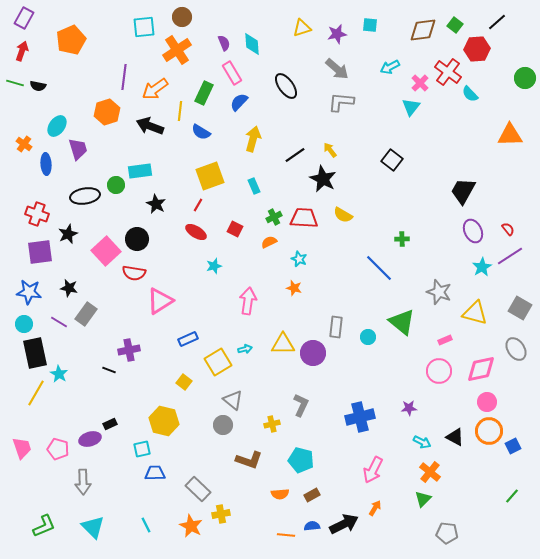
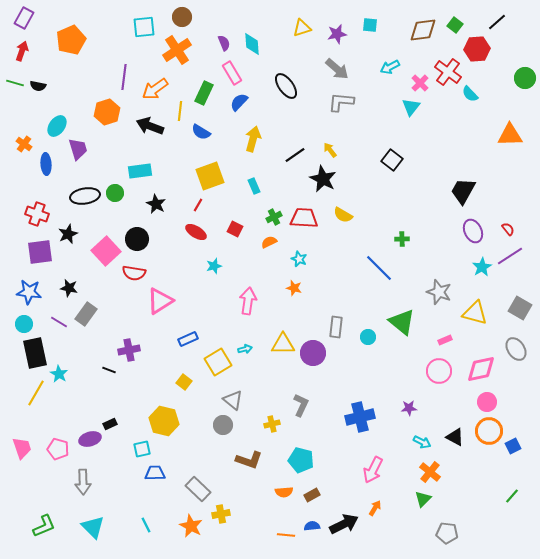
green circle at (116, 185): moved 1 px left, 8 px down
orange semicircle at (280, 494): moved 4 px right, 2 px up
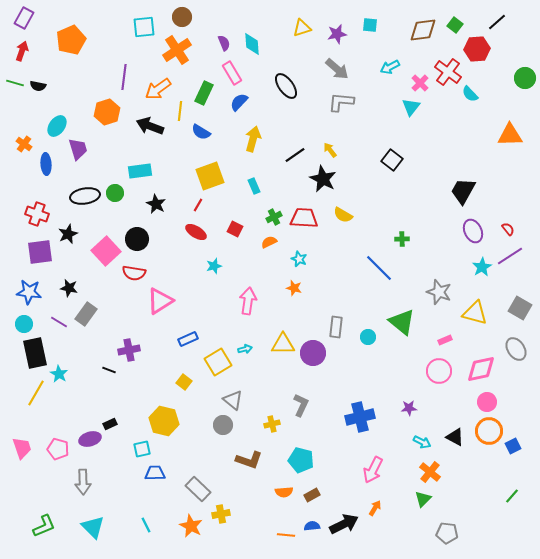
orange arrow at (155, 89): moved 3 px right
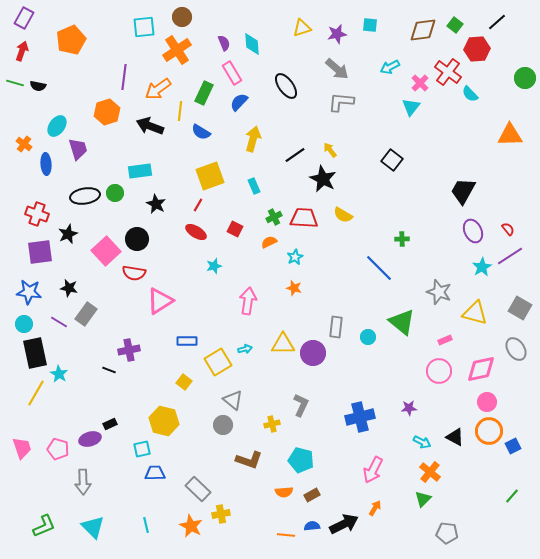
cyan star at (299, 259): moved 4 px left, 2 px up; rotated 21 degrees clockwise
blue rectangle at (188, 339): moved 1 px left, 2 px down; rotated 24 degrees clockwise
cyan line at (146, 525): rotated 14 degrees clockwise
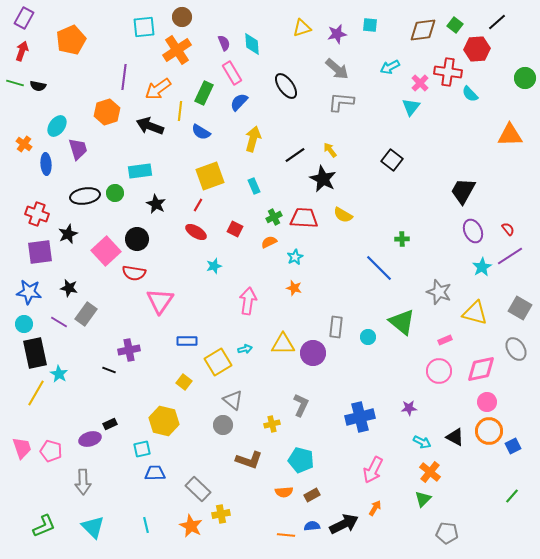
red cross at (448, 72): rotated 28 degrees counterclockwise
pink triangle at (160, 301): rotated 24 degrees counterclockwise
pink pentagon at (58, 449): moved 7 px left, 2 px down
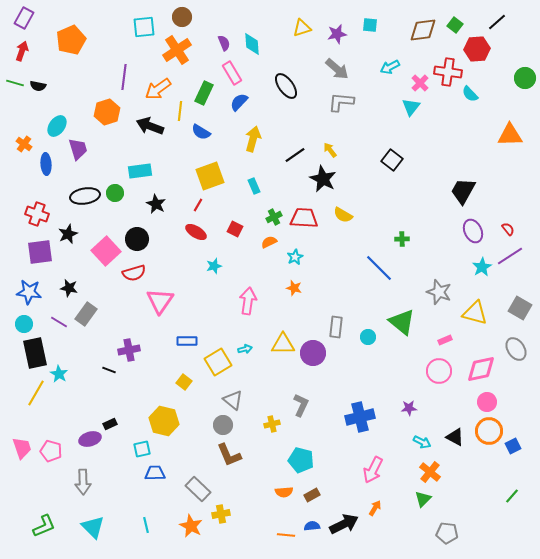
red semicircle at (134, 273): rotated 25 degrees counterclockwise
brown L-shape at (249, 460): moved 20 px left, 5 px up; rotated 48 degrees clockwise
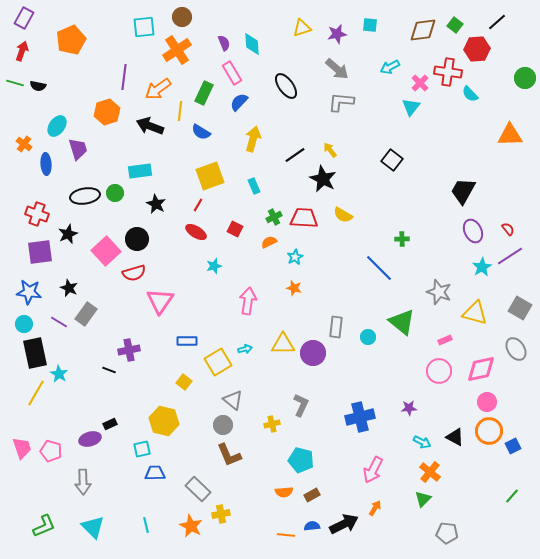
black star at (69, 288): rotated 12 degrees clockwise
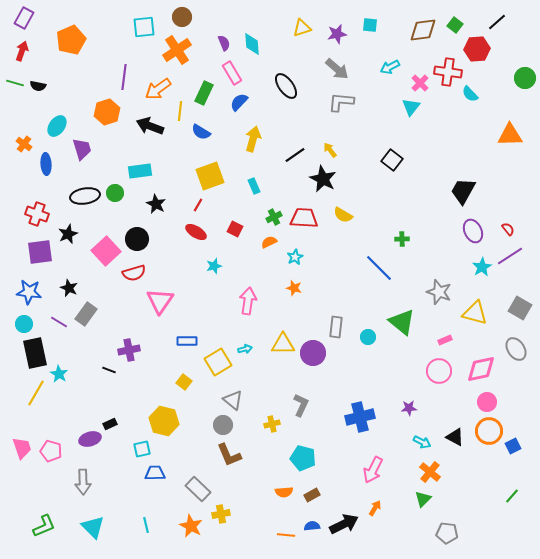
purple trapezoid at (78, 149): moved 4 px right
cyan pentagon at (301, 460): moved 2 px right, 2 px up
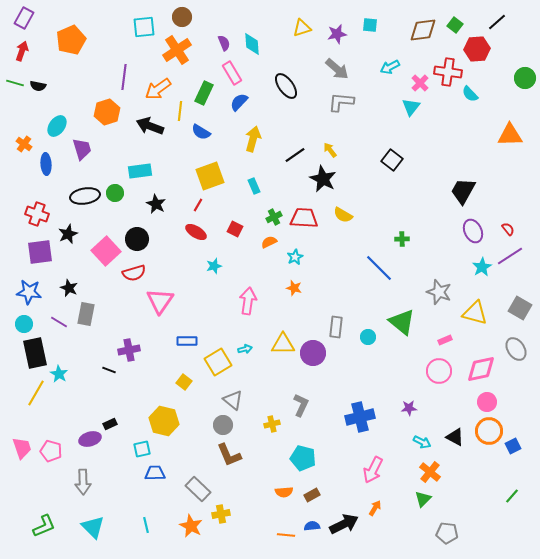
gray rectangle at (86, 314): rotated 25 degrees counterclockwise
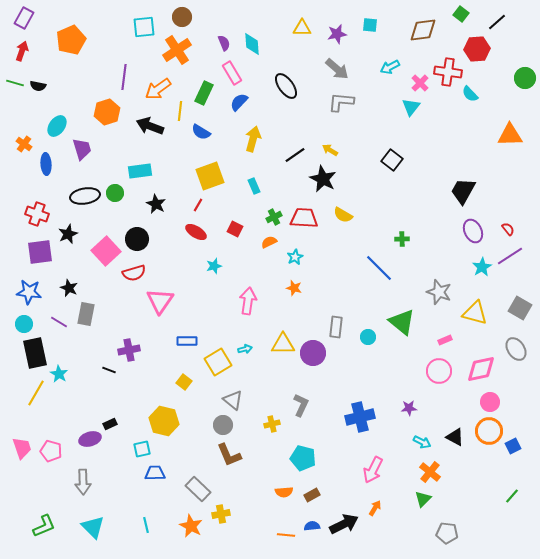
green square at (455, 25): moved 6 px right, 11 px up
yellow triangle at (302, 28): rotated 18 degrees clockwise
yellow arrow at (330, 150): rotated 21 degrees counterclockwise
pink circle at (487, 402): moved 3 px right
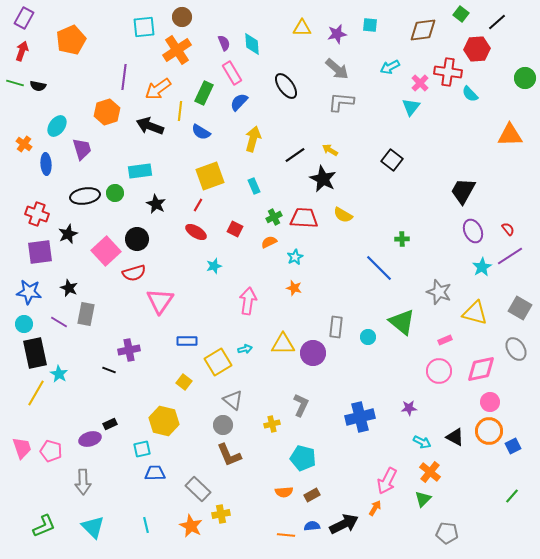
pink arrow at (373, 470): moved 14 px right, 11 px down
